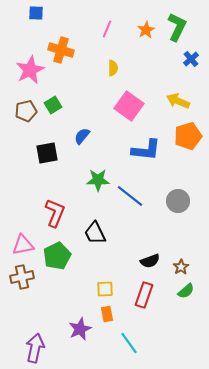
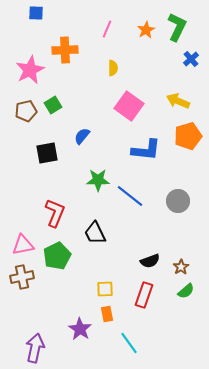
orange cross: moved 4 px right; rotated 20 degrees counterclockwise
purple star: rotated 15 degrees counterclockwise
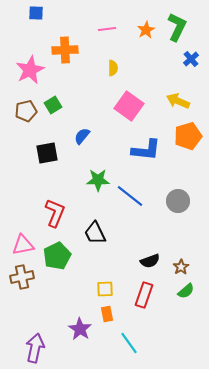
pink line: rotated 60 degrees clockwise
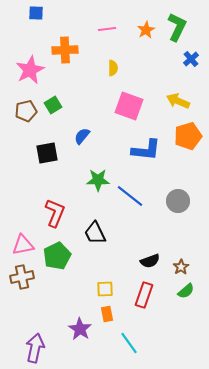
pink square: rotated 16 degrees counterclockwise
